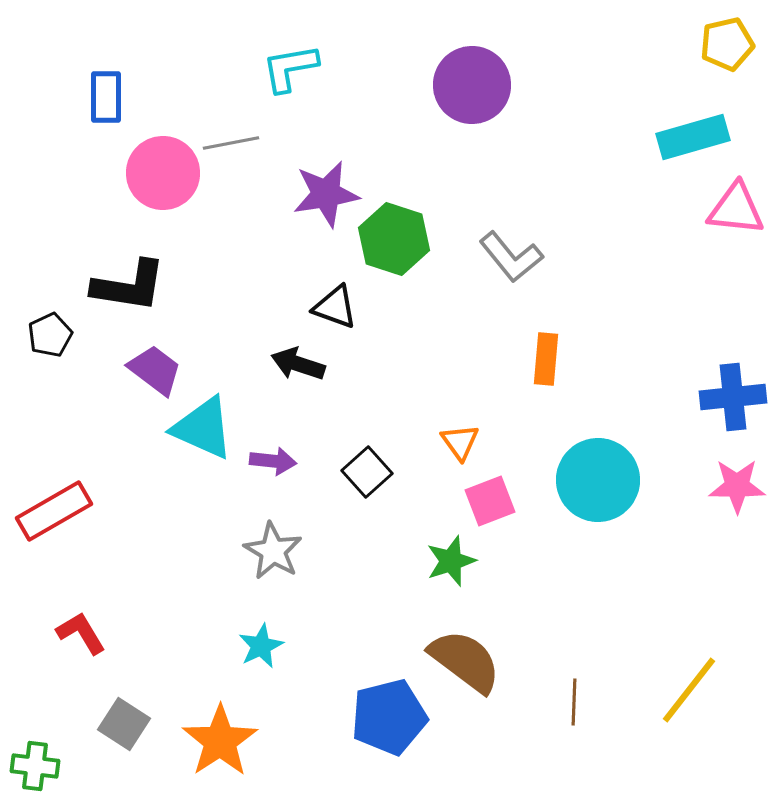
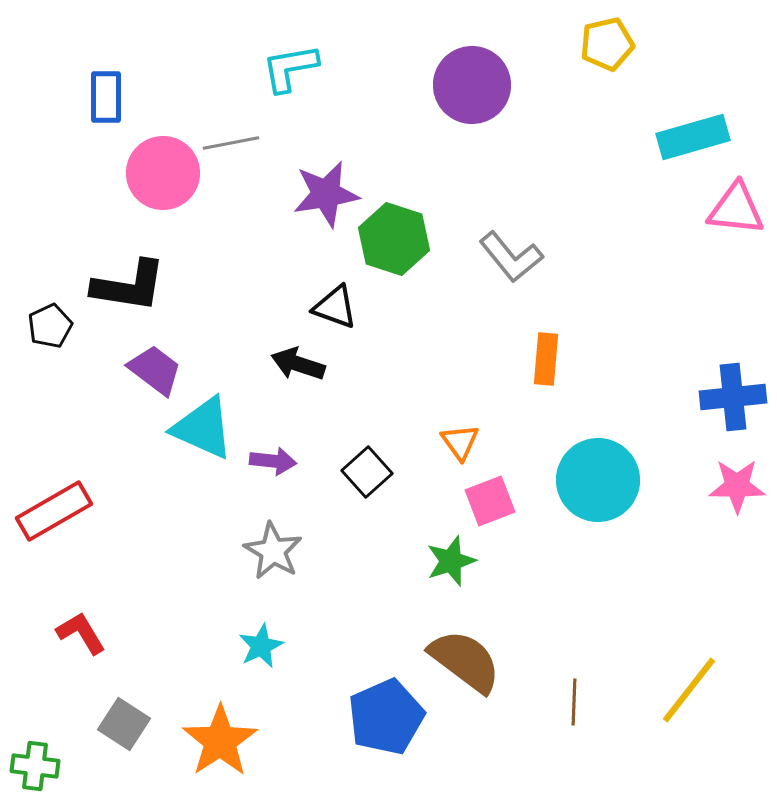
yellow pentagon: moved 120 px left
black pentagon: moved 9 px up
blue pentagon: moved 3 px left; rotated 10 degrees counterclockwise
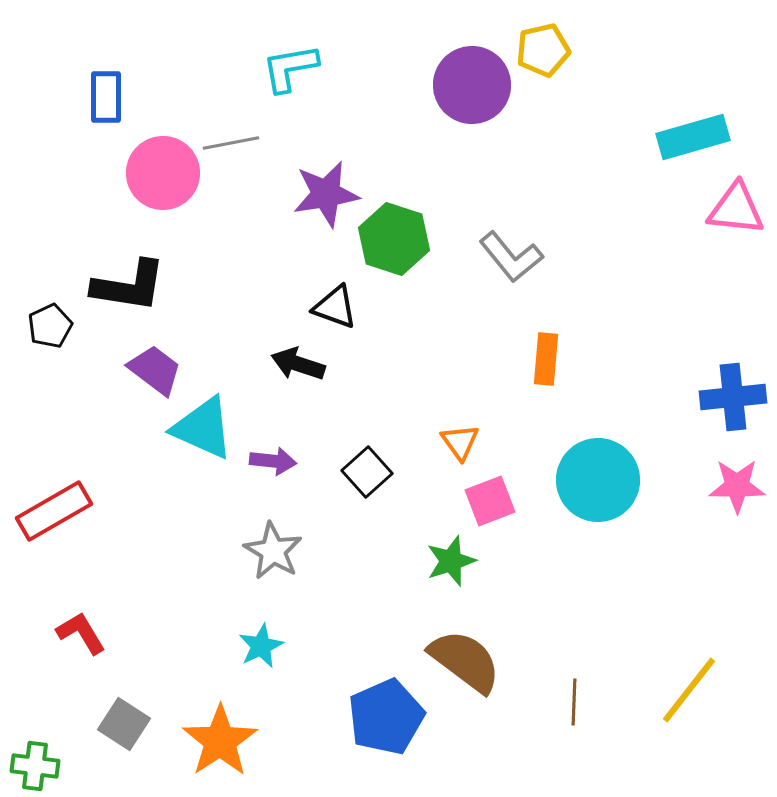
yellow pentagon: moved 64 px left, 6 px down
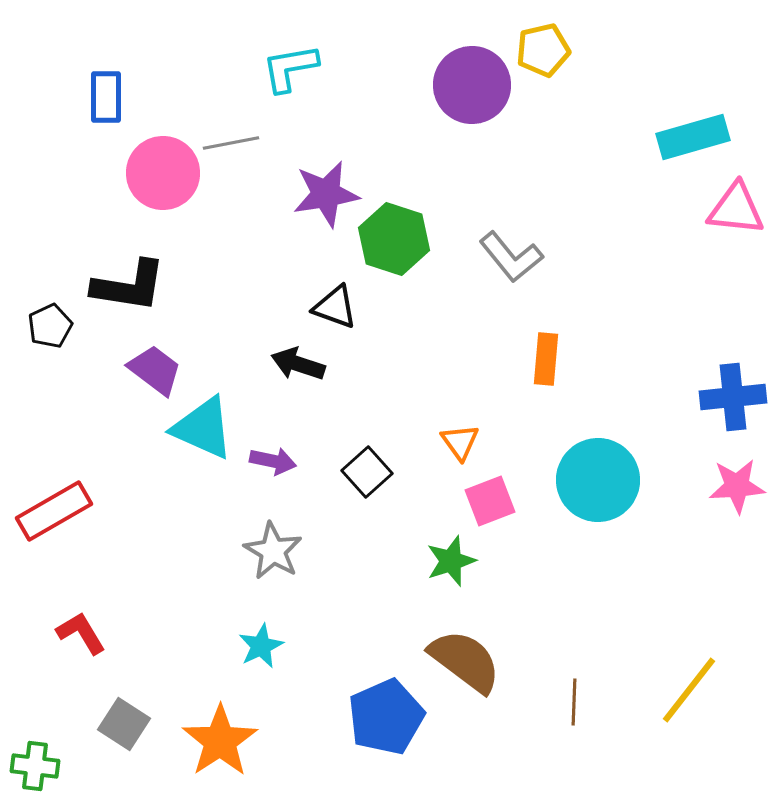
purple arrow: rotated 6 degrees clockwise
pink star: rotated 4 degrees counterclockwise
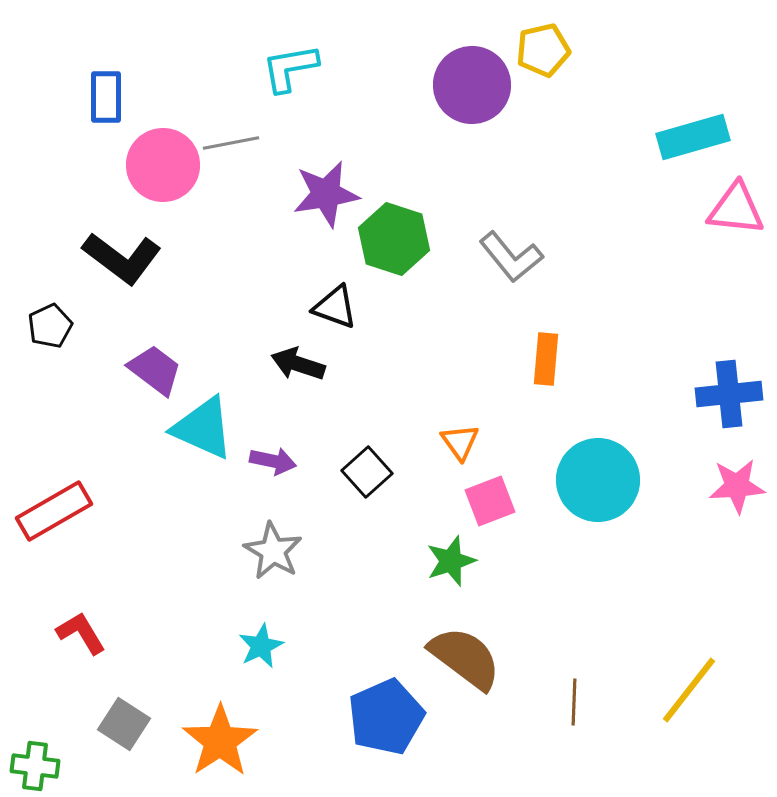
pink circle: moved 8 px up
black L-shape: moved 7 px left, 28 px up; rotated 28 degrees clockwise
blue cross: moved 4 px left, 3 px up
brown semicircle: moved 3 px up
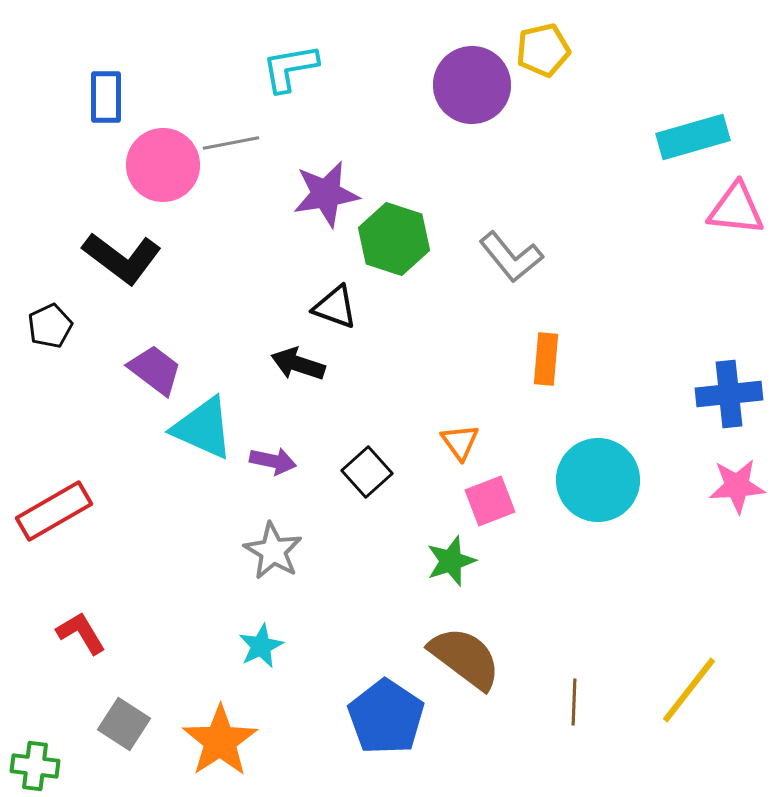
blue pentagon: rotated 14 degrees counterclockwise
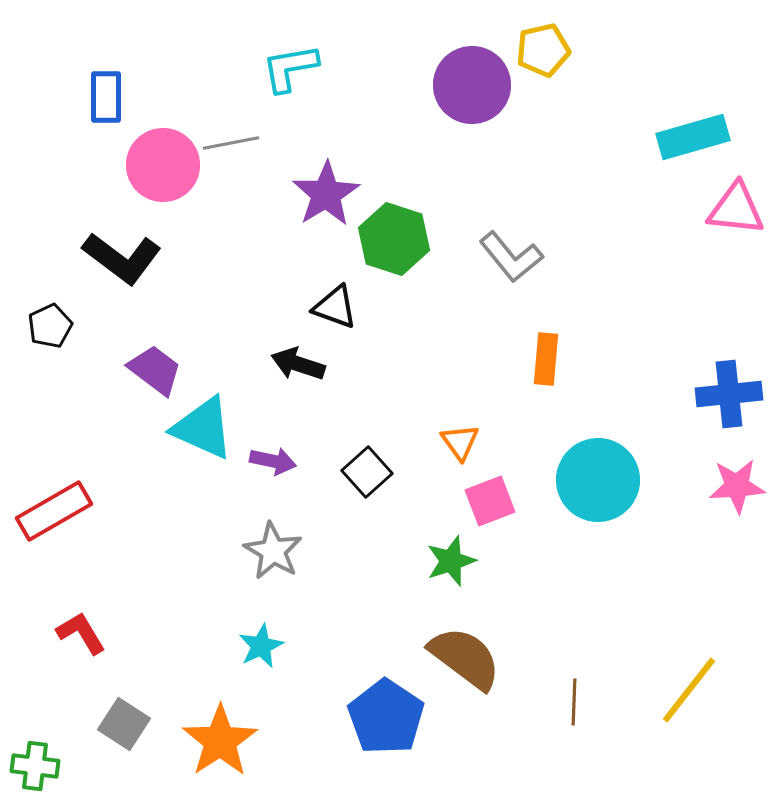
purple star: rotated 22 degrees counterclockwise
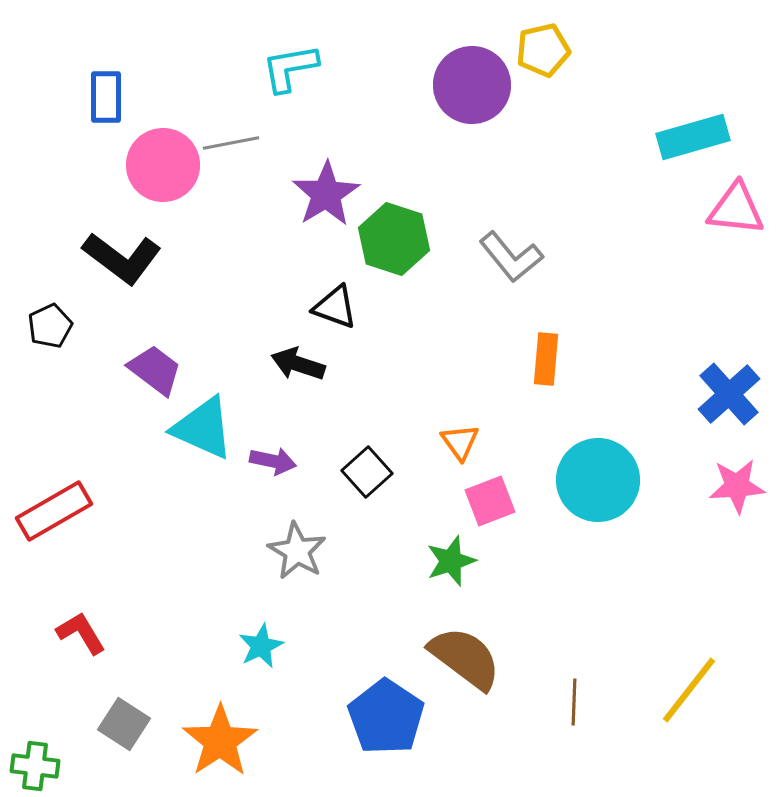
blue cross: rotated 36 degrees counterclockwise
gray star: moved 24 px right
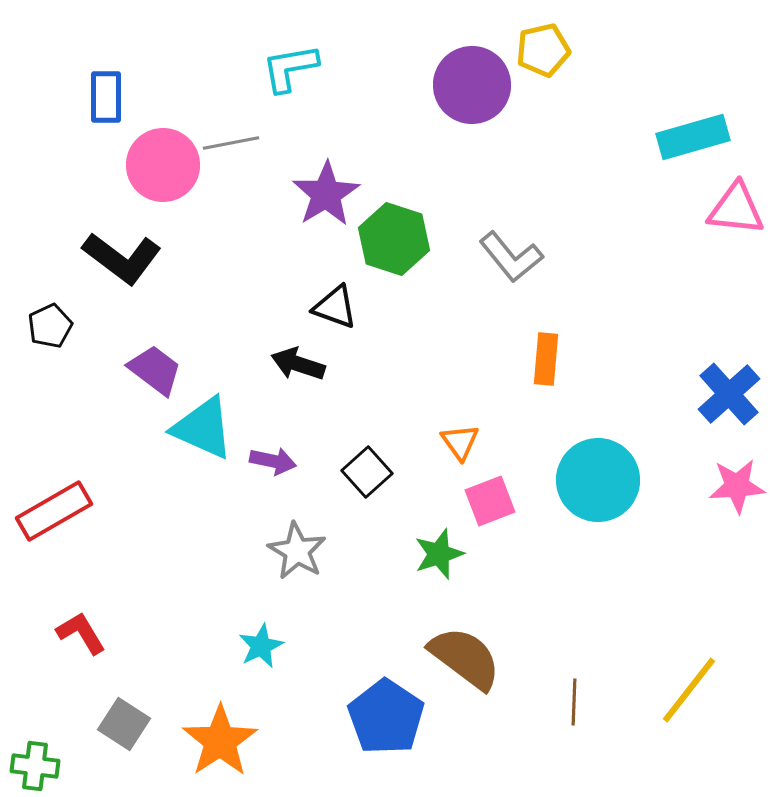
green star: moved 12 px left, 7 px up
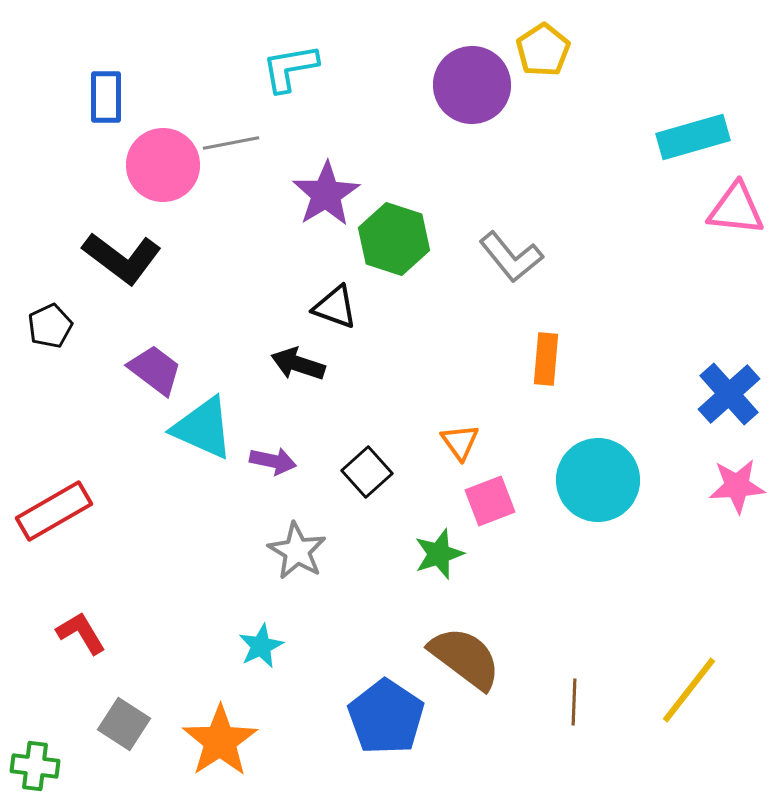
yellow pentagon: rotated 20 degrees counterclockwise
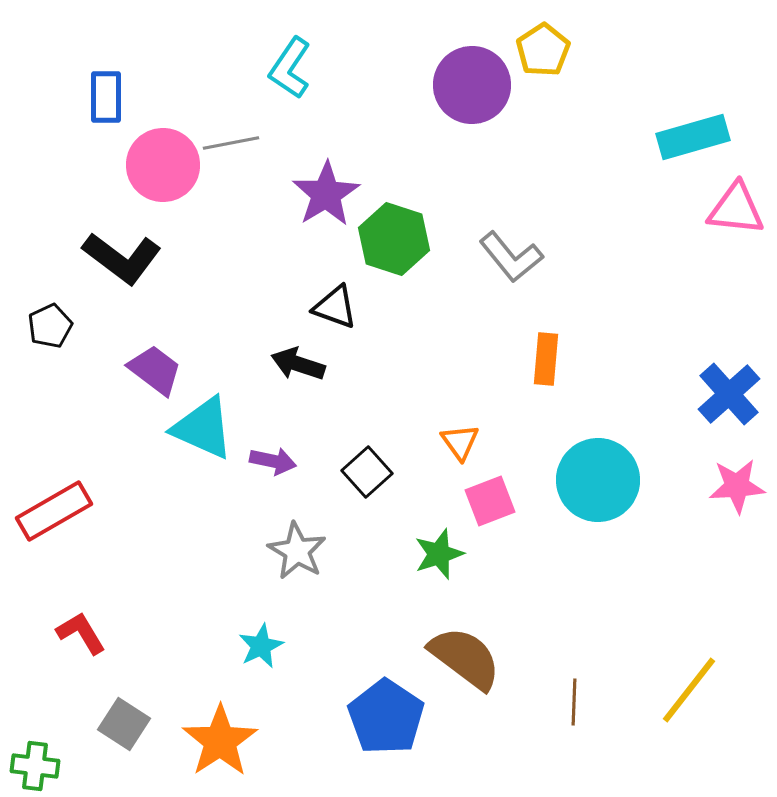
cyan L-shape: rotated 46 degrees counterclockwise
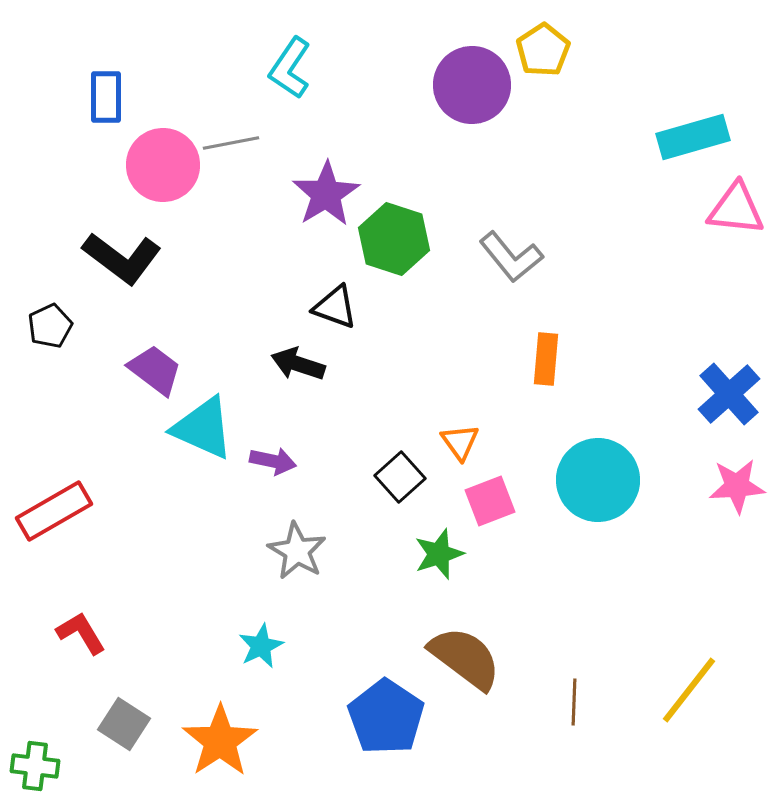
black square: moved 33 px right, 5 px down
